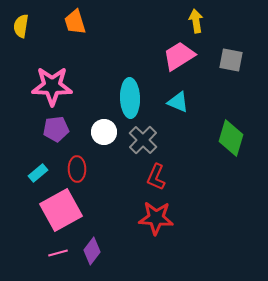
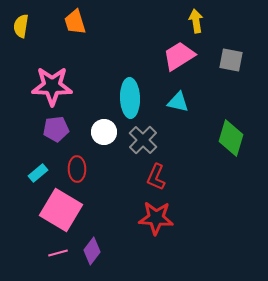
cyan triangle: rotated 10 degrees counterclockwise
pink square: rotated 30 degrees counterclockwise
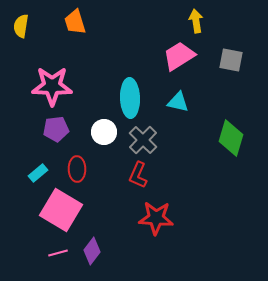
red L-shape: moved 18 px left, 2 px up
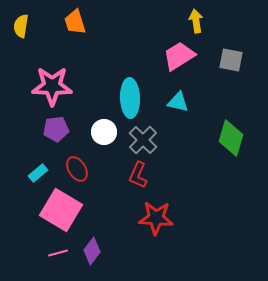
red ellipse: rotated 30 degrees counterclockwise
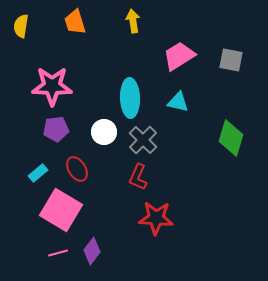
yellow arrow: moved 63 px left
red L-shape: moved 2 px down
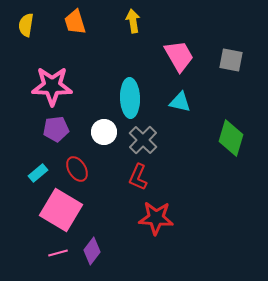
yellow semicircle: moved 5 px right, 1 px up
pink trapezoid: rotated 92 degrees clockwise
cyan triangle: moved 2 px right
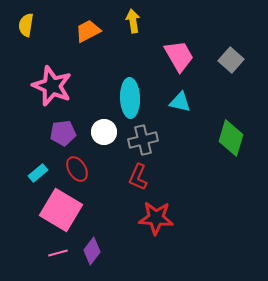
orange trapezoid: moved 13 px right, 9 px down; rotated 80 degrees clockwise
gray square: rotated 30 degrees clockwise
pink star: rotated 21 degrees clockwise
purple pentagon: moved 7 px right, 4 px down
gray cross: rotated 32 degrees clockwise
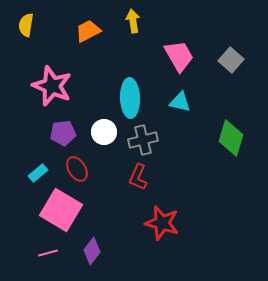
red star: moved 6 px right, 5 px down; rotated 12 degrees clockwise
pink line: moved 10 px left
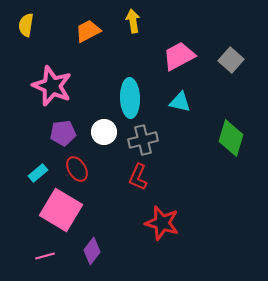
pink trapezoid: rotated 88 degrees counterclockwise
pink line: moved 3 px left, 3 px down
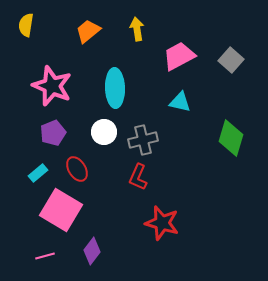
yellow arrow: moved 4 px right, 8 px down
orange trapezoid: rotated 12 degrees counterclockwise
cyan ellipse: moved 15 px left, 10 px up
purple pentagon: moved 10 px left; rotated 15 degrees counterclockwise
